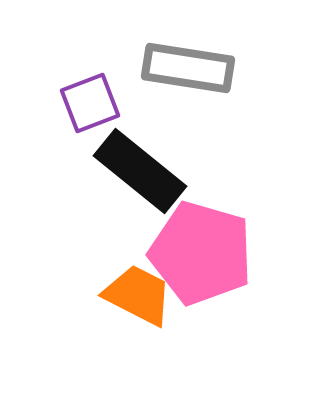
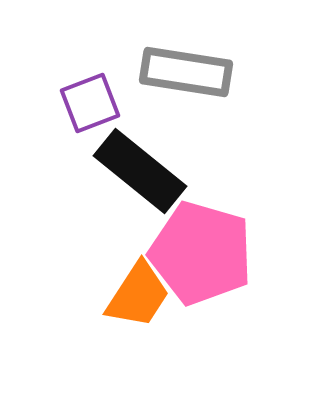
gray rectangle: moved 2 px left, 4 px down
orange trapezoid: rotated 96 degrees clockwise
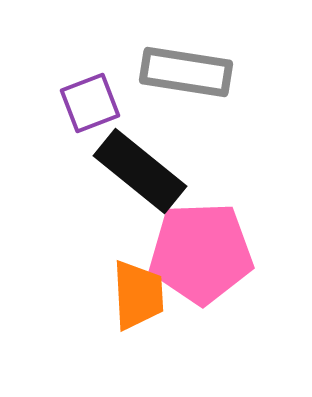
pink pentagon: rotated 18 degrees counterclockwise
orange trapezoid: rotated 36 degrees counterclockwise
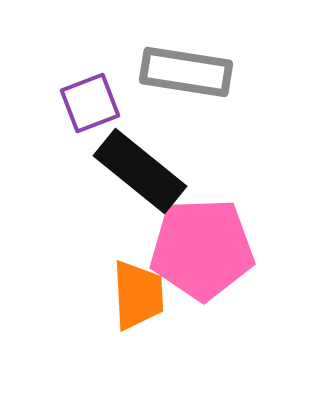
pink pentagon: moved 1 px right, 4 px up
